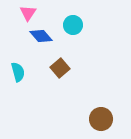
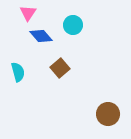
brown circle: moved 7 px right, 5 px up
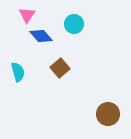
pink triangle: moved 1 px left, 2 px down
cyan circle: moved 1 px right, 1 px up
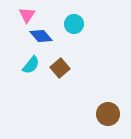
cyan semicircle: moved 13 px right, 7 px up; rotated 54 degrees clockwise
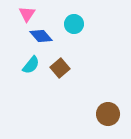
pink triangle: moved 1 px up
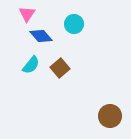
brown circle: moved 2 px right, 2 px down
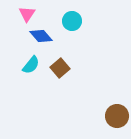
cyan circle: moved 2 px left, 3 px up
brown circle: moved 7 px right
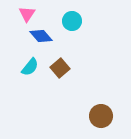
cyan semicircle: moved 1 px left, 2 px down
brown circle: moved 16 px left
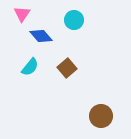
pink triangle: moved 5 px left
cyan circle: moved 2 px right, 1 px up
brown square: moved 7 px right
